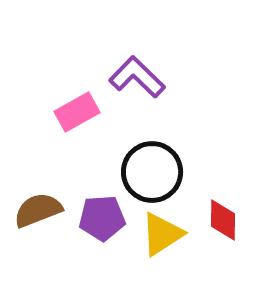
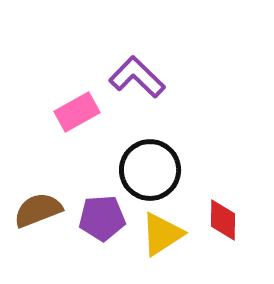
black circle: moved 2 px left, 2 px up
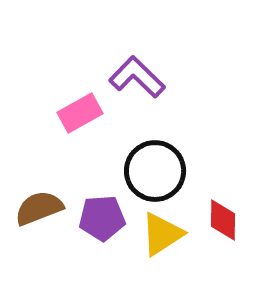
pink rectangle: moved 3 px right, 1 px down
black circle: moved 5 px right, 1 px down
brown semicircle: moved 1 px right, 2 px up
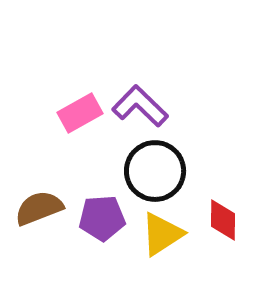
purple L-shape: moved 3 px right, 29 px down
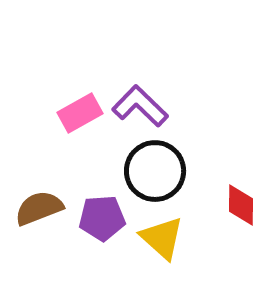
red diamond: moved 18 px right, 15 px up
yellow triangle: moved 4 px down; rotated 45 degrees counterclockwise
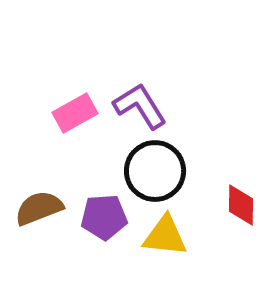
purple L-shape: rotated 14 degrees clockwise
pink rectangle: moved 5 px left
purple pentagon: moved 2 px right, 1 px up
yellow triangle: moved 3 px right, 2 px up; rotated 36 degrees counterclockwise
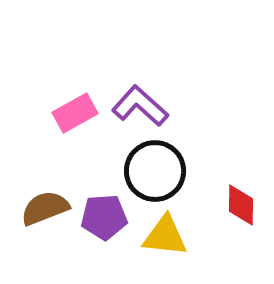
purple L-shape: rotated 16 degrees counterclockwise
brown semicircle: moved 6 px right
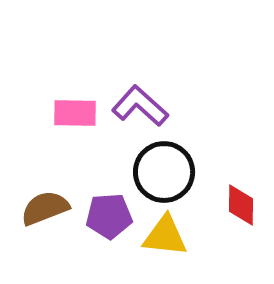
pink rectangle: rotated 30 degrees clockwise
black circle: moved 9 px right, 1 px down
purple pentagon: moved 5 px right, 1 px up
